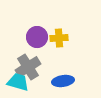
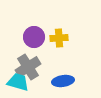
purple circle: moved 3 px left
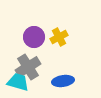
yellow cross: moved 1 px up; rotated 24 degrees counterclockwise
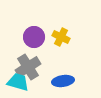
yellow cross: moved 2 px right; rotated 36 degrees counterclockwise
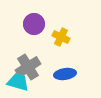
purple circle: moved 13 px up
blue ellipse: moved 2 px right, 7 px up
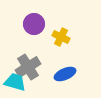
blue ellipse: rotated 15 degrees counterclockwise
cyan trapezoid: moved 3 px left
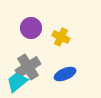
purple circle: moved 3 px left, 4 px down
cyan trapezoid: moved 2 px right; rotated 55 degrees counterclockwise
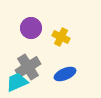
cyan trapezoid: rotated 15 degrees clockwise
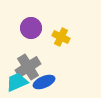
blue ellipse: moved 21 px left, 8 px down
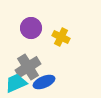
cyan trapezoid: moved 1 px left, 1 px down
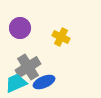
purple circle: moved 11 px left
